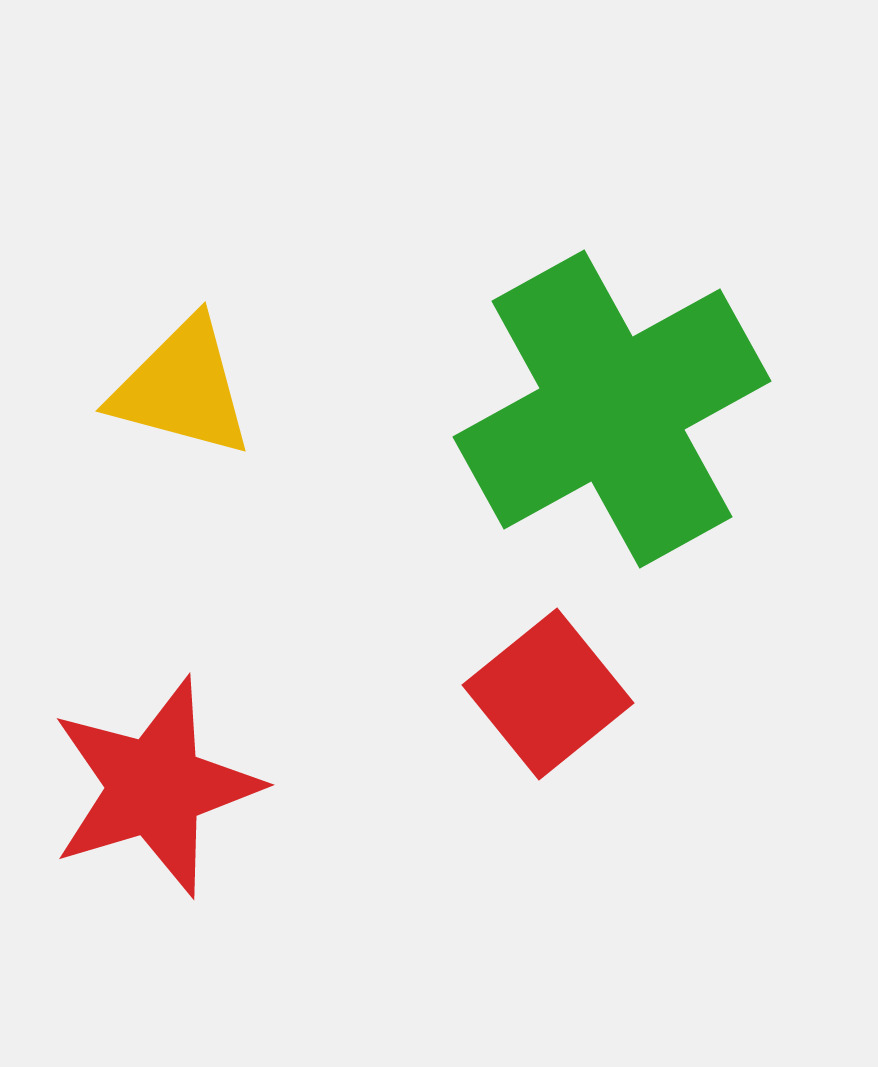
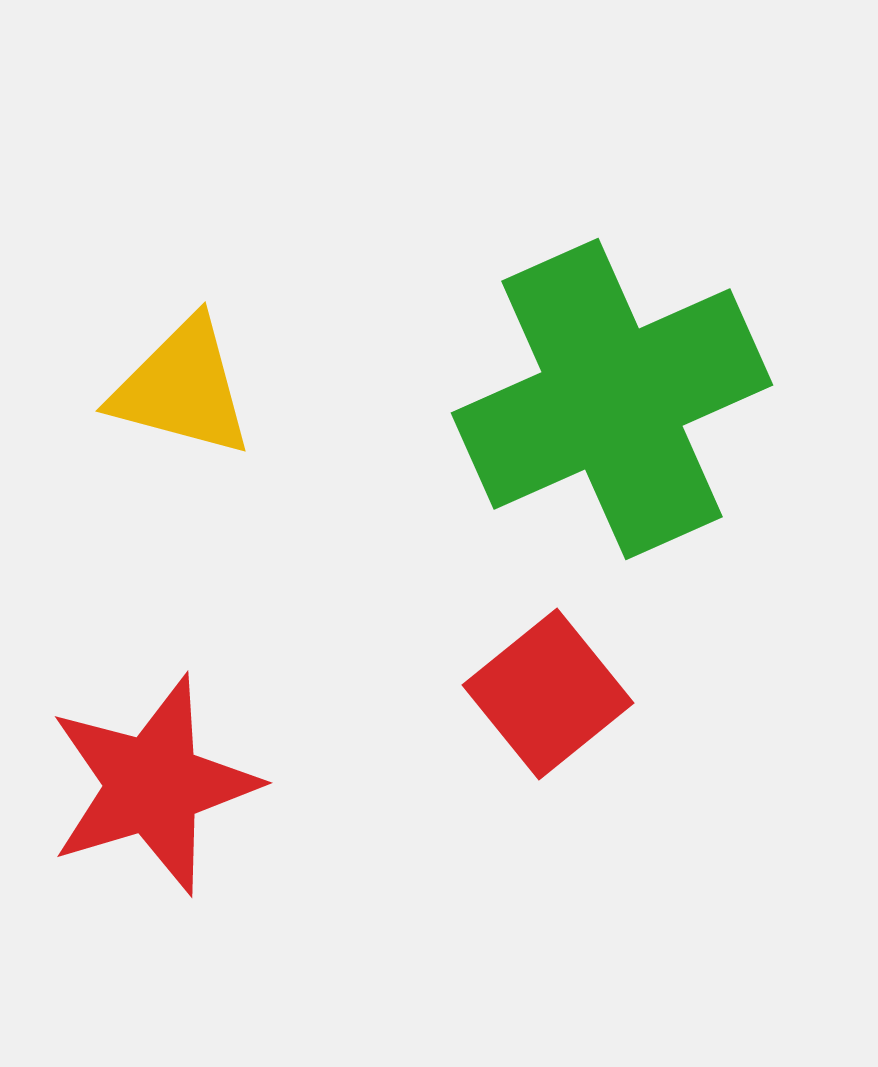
green cross: moved 10 px up; rotated 5 degrees clockwise
red star: moved 2 px left, 2 px up
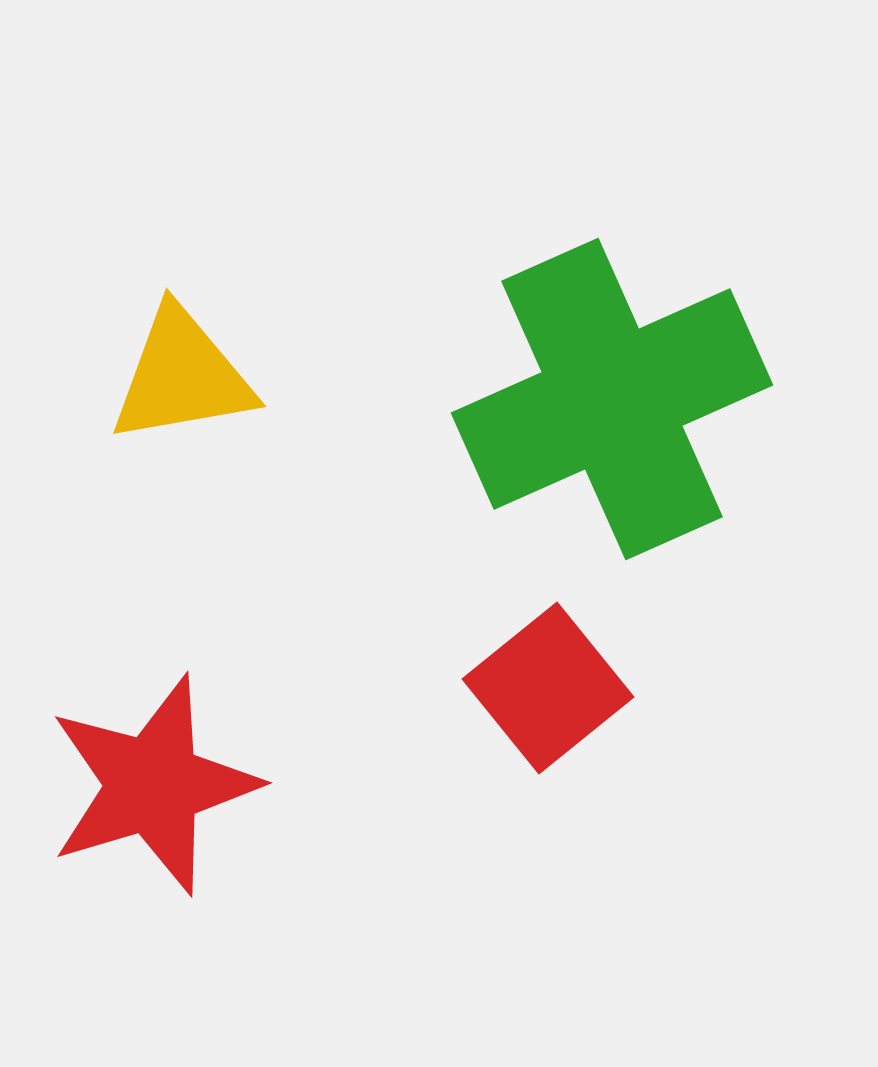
yellow triangle: moved 12 px up; rotated 25 degrees counterclockwise
red square: moved 6 px up
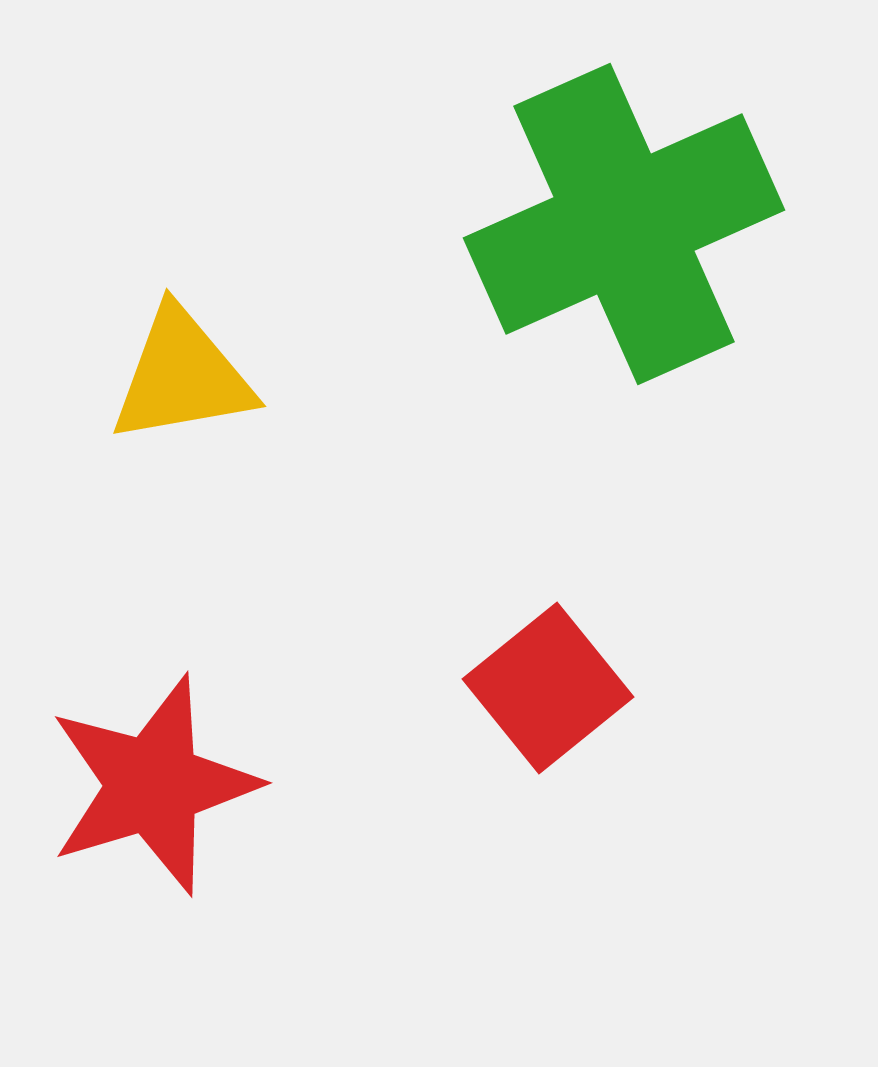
green cross: moved 12 px right, 175 px up
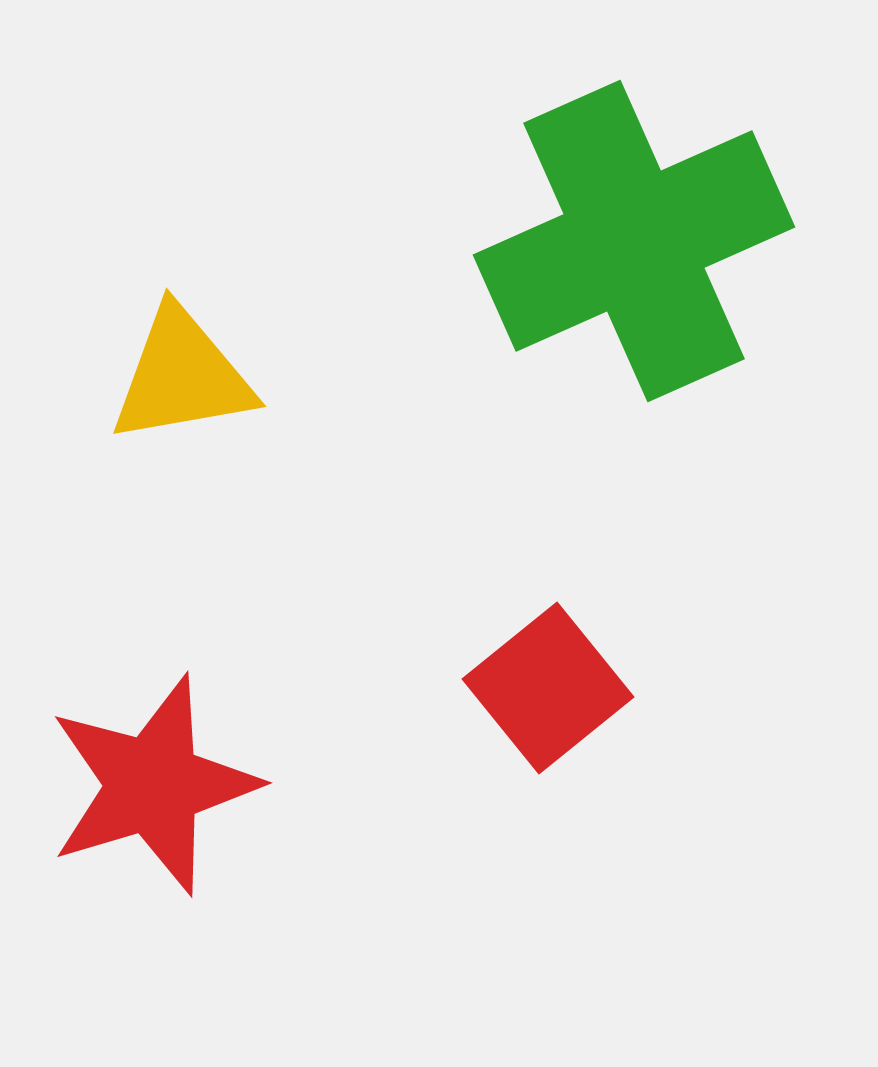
green cross: moved 10 px right, 17 px down
